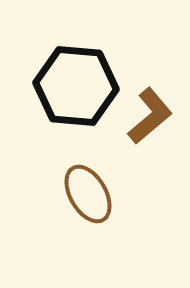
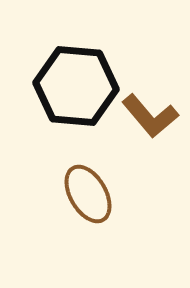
brown L-shape: rotated 90 degrees clockwise
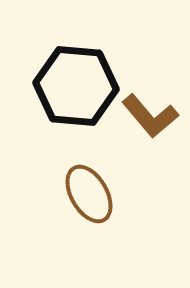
brown ellipse: moved 1 px right
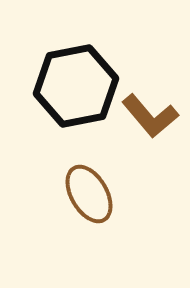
black hexagon: rotated 16 degrees counterclockwise
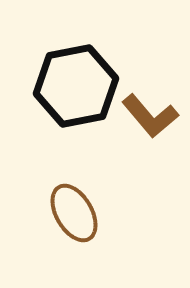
brown ellipse: moved 15 px left, 19 px down
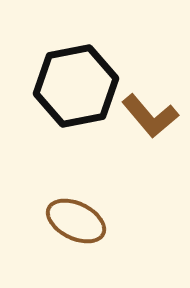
brown ellipse: moved 2 px right, 8 px down; rotated 34 degrees counterclockwise
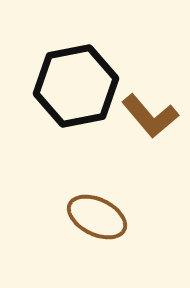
brown ellipse: moved 21 px right, 4 px up
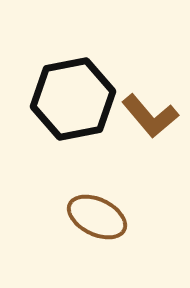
black hexagon: moved 3 px left, 13 px down
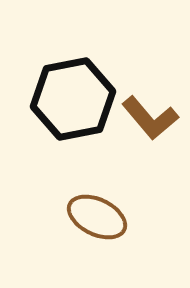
brown L-shape: moved 2 px down
